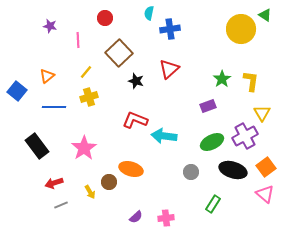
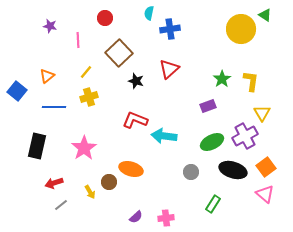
black rectangle: rotated 50 degrees clockwise
gray line: rotated 16 degrees counterclockwise
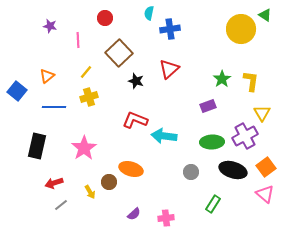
green ellipse: rotated 25 degrees clockwise
purple semicircle: moved 2 px left, 3 px up
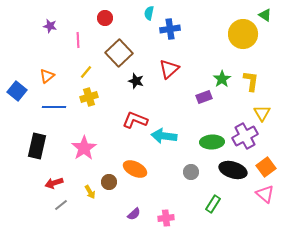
yellow circle: moved 2 px right, 5 px down
purple rectangle: moved 4 px left, 9 px up
orange ellipse: moved 4 px right; rotated 10 degrees clockwise
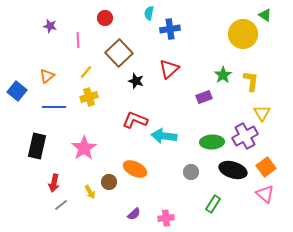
green star: moved 1 px right, 4 px up
red arrow: rotated 60 degrees counterclockwise
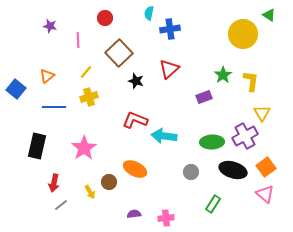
green triangle: moved 4 px right
blue square: moved 1 px left, 2 px up
purple semicircle: rotated 144 degrees counterclockwise
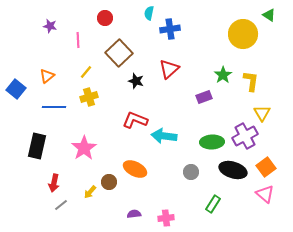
yellow arrow: rotated 72 degrees clockwise
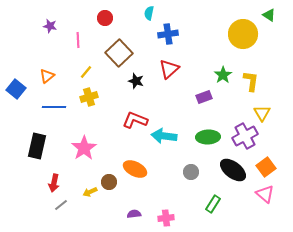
blue cross: moved 2 px left, 5 px down
green ellipse: moved 4 px left, 5 px up
black ellipse: rotated 20 degrees clockwise
yellow arrow: rotated 24 degrees clockwise
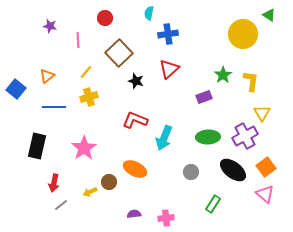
cyan arrow: moved 2 px down; rotated 75 degrees counterclockwise
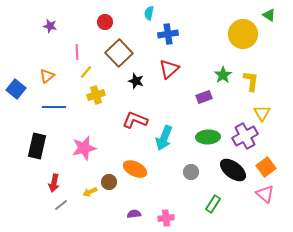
red circle: moved 4 px down
pink line: moved 1 px left, 12 px down
yellow cross: moved 7 px right, 2 px up
pink star: rotated 20 degrees clockwise
